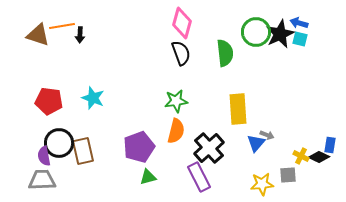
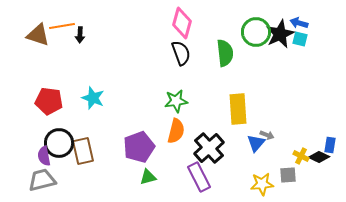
gray trapezoid: rotated 12 degrees counterclockwise
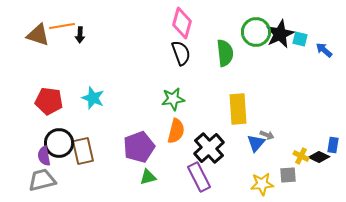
blue arrow: moved 25 px right, 27 px down; rotated 24 degrees clockwise
green star: moved 3 px left, 2 px up
blue rectangle: moved 3 px right
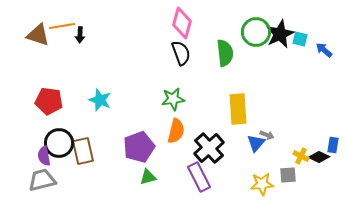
cyan star: moved 7 px right, 2 px down
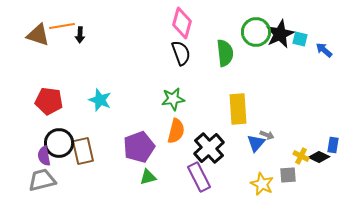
yellow star: rotated 30 degrees clockwise
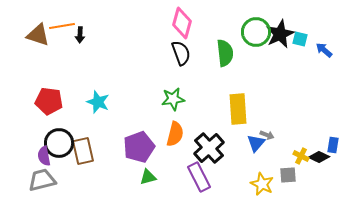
cyan star: moved 2 px left, 2 px down
orange semicircle: moved 1 px left, 3 px down
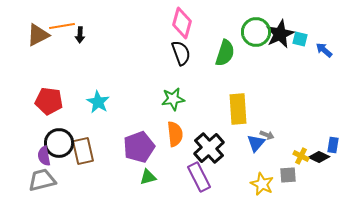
brown triangle: rotated 45 degrees counterclockwise
green semicircle: rotated 24 degrees clockwise
cyan star: rotated 10 degrees clockwise
orange semicircle: rotated 20 degrees counterclockwise
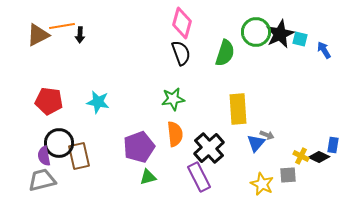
blue arrow: rotated 18 degrees clockwise
cyan star: rotated 20 degrees counterclockwise
brown rectangle: moved 4 px left, 5 px down
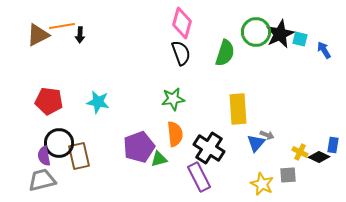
black cross: rotated 16 degrees counterclockwise
yellow cross: moved 1 px left, 4 px up
green triangle: moved 11 px right, 18 px up
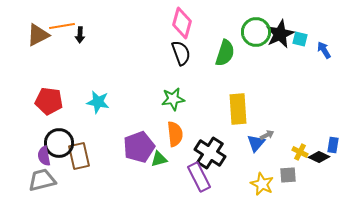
gray arrow: rotated 48 degrees counterclockwise
black cross: moved 1 px right, 5 px down
